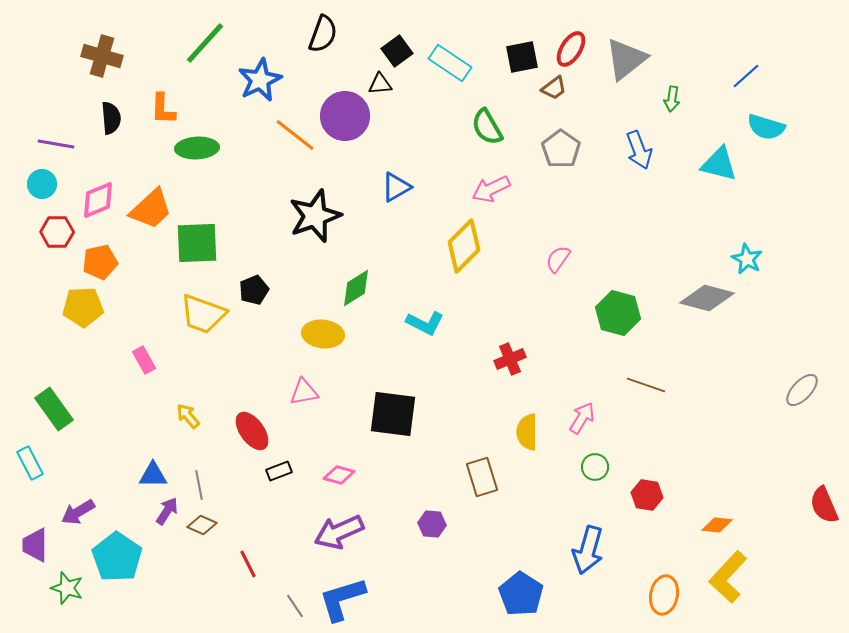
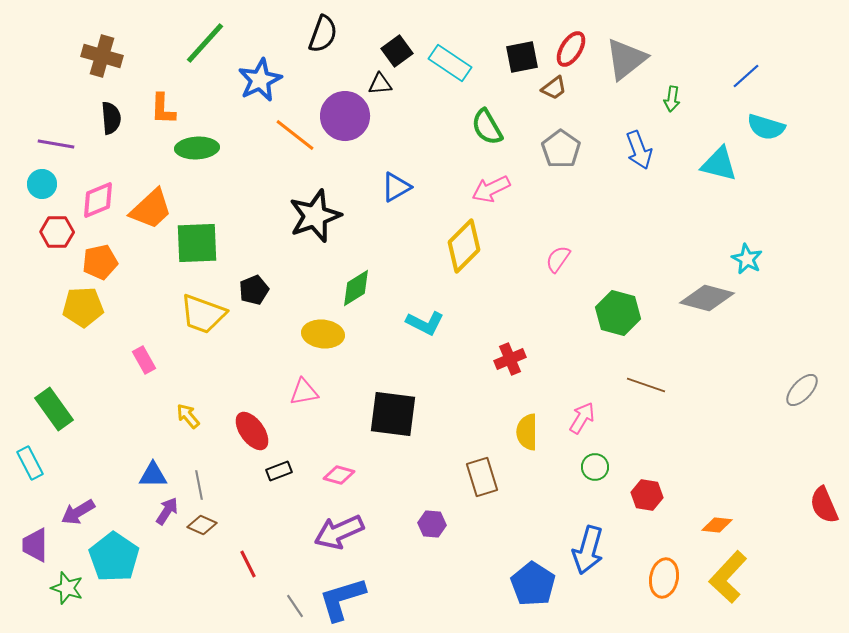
cyan pentagon at (117, 557): moved 3 px left
blue pentagon at (521, 594): moved 12 px right, 10 px up
orange ellipse at (664, 595): moved 17 px up
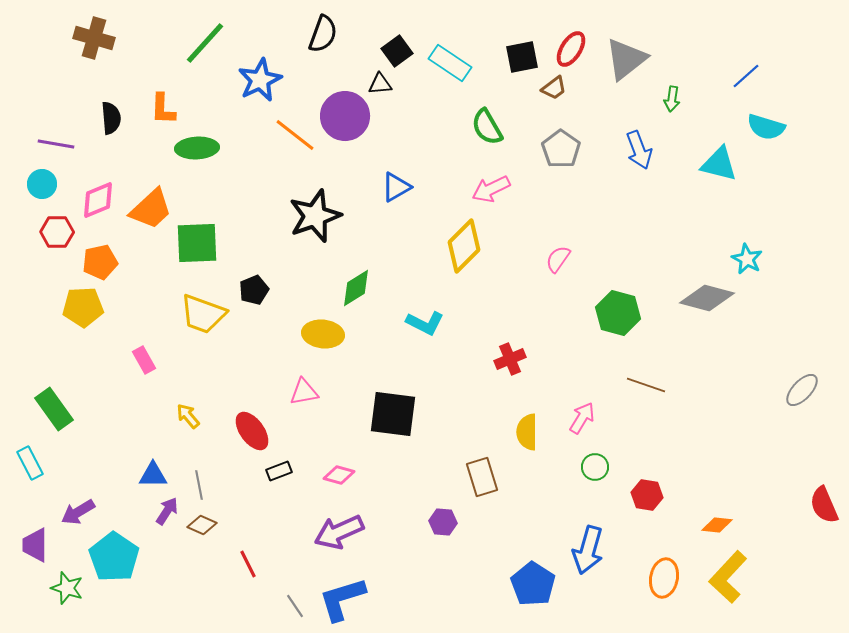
brown cross at (102, 56): moved 8 px left, 18 px up
purple hexagon at (432, 524): moved 11 px right, 2 px up
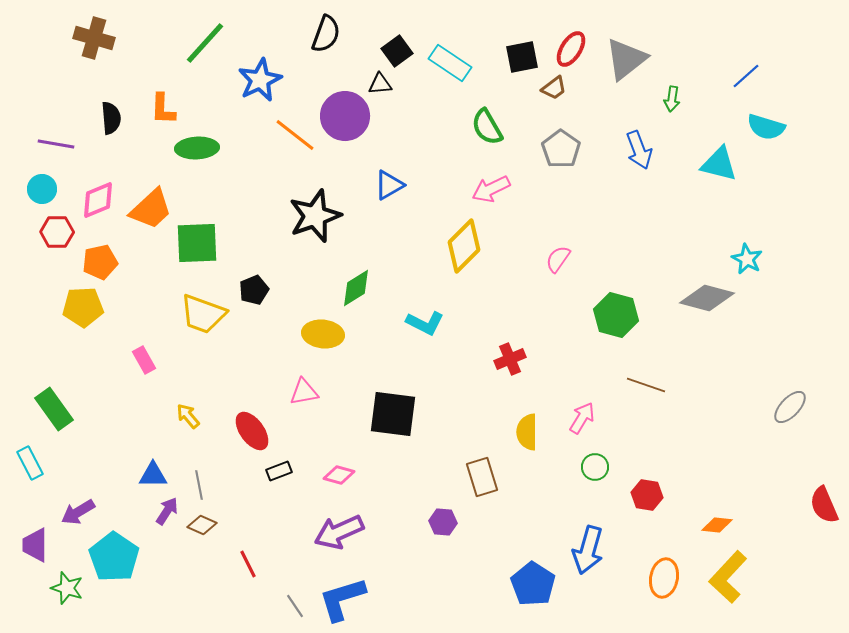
black semicircle at (323, 34): moved 3 px right
cyan circle at (42, 184): moved 5 px down
blue triangle at (396, 187): moved 7 px left, 2 px up
green hexagon at (618, 313): moved 2 px left, 2 px down
gray ellipse at (802, 390): moved 12 px left, 17 px down
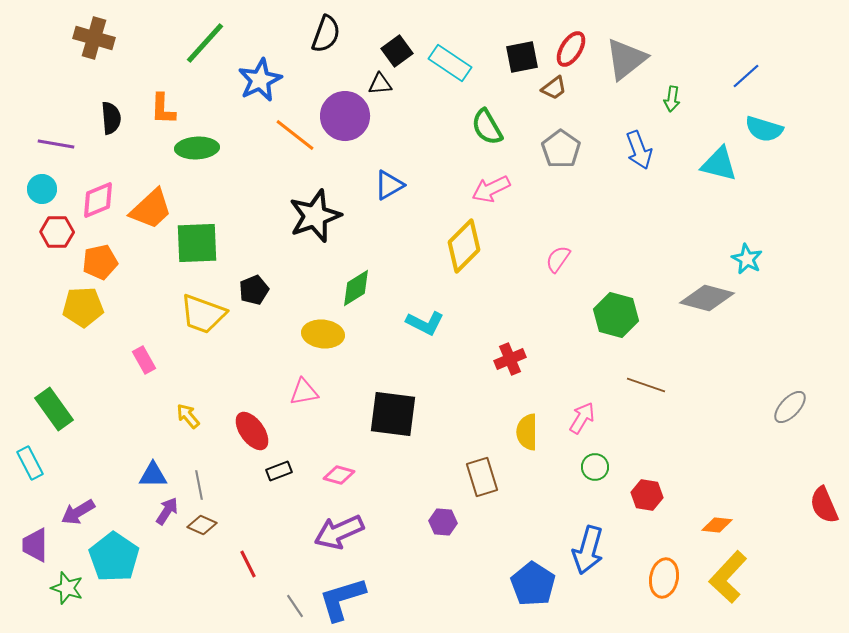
cyan semicircle at (766, 127): moved 2 px left, 2 px down
